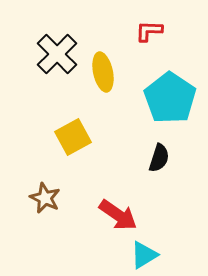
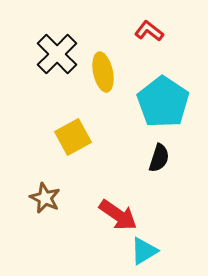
red L-shape: rotated 36 degrees clockwise
cyan pentagon: moved 7 px left, 4 px down
cyan triangle: moved 4 px up
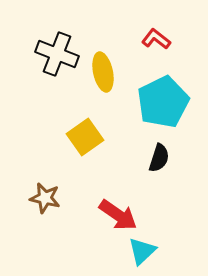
red L-shape: moved 7 px right, 8 px down
black cross: rotated 24 degrees counterclockwise
cyan pentagon: rotated 12 degrees clockwise
yellow square: moved 12 px right; rotated 6 degrees counterclockwise
brown star: rotated 12 degrees counterclockwise
cyan triangle: moved 2 px left; rotated 12 degrees counterclockwise
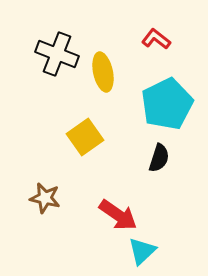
cyan pentagon: moved 4 px right, 2 px down
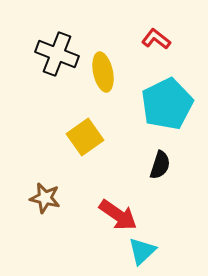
black semicircle: moved 1 px right, 7 px down
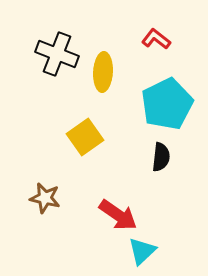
yellow ellipse: rotated 15 degrees clockwise
black semicircle: moved 1 px right, 8 px up; rotated 12 degrees counterclockwise
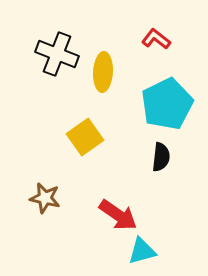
cyan triangle: rotated 28 degrees clockwise
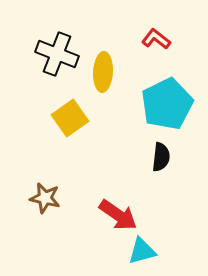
yellow square: moved 15 px left, 19 px up
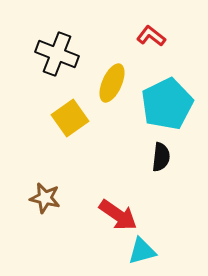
red L-shape: moved 5 px left, 3 px up
yellow ellipse: moved 9 px right, 11 px down; rotated 21 degrees clockwise
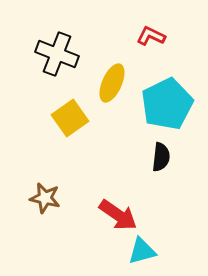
red L-shape: rotated 12 degrees counterclockwise
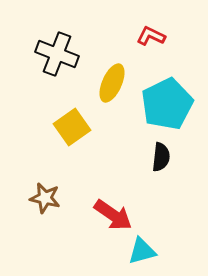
yellow square: moved 2 px right, 9 px down
red arrow: moved 5 px left
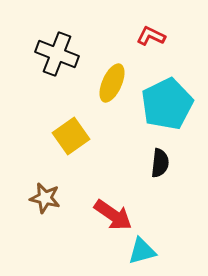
yellow square: moved 1 px left, 9 px down
black semicircle: moved 1 px left, 6 px down
